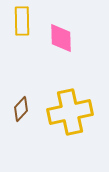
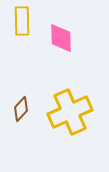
yellow cross: rotated 12 degrees counterclockwise
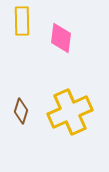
pink diamond: rotated 8 degrees clockwise
brown diamond: moved 2 px down; rotated 25 degrees counterclockwise
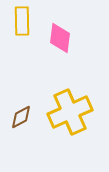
pink diamond: moved 1 px left
brown diamond: moved 6 px down; rotated 45 degrees clockwise
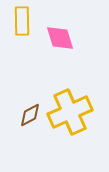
pink diamond: rotated 24 degrees counterclockwise
brown diamond: moved 9 px right, 2 px up
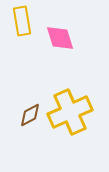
yellow rectangle: rotated 8 degrees counterclockwise
